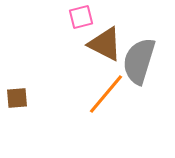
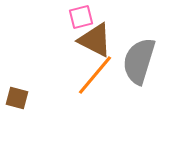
brown triangle: moved 10 px left, 4 px up
orange line: moved 11 px left, 19 px up
brown square: rotated 20 degrees clockwise
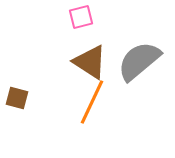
brown triangle: moved 5 px left, 22 px down; rotated 6 degrees clockwise
gray semicircle: rotated 33 degrees clockwise
orange line: moved 3 px left, 27 px down; rotated 15 degrees counterclockwise
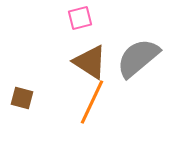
pink square: moved 1 px left, 1 px down
gray semicircle: moved 1 px left, 3 px up
brown square: moved 5 px right
